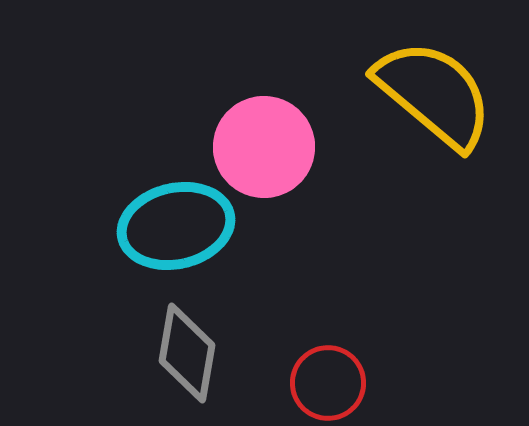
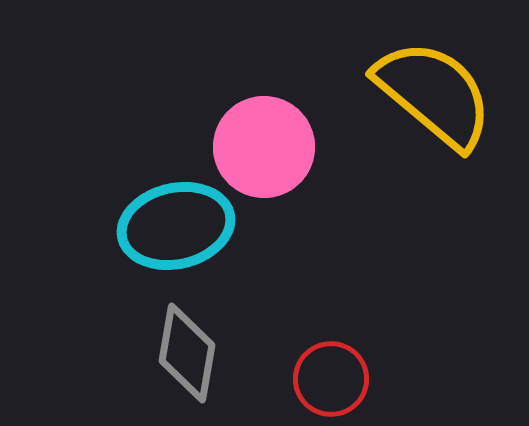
red circle: moved 3 px right, 4 px up
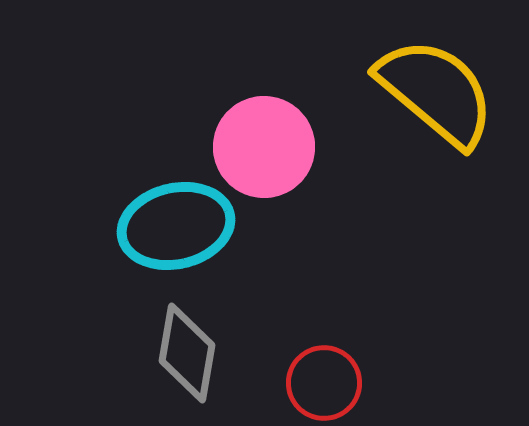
yellow semicircle: moved 2 px right, 2 px up
red circle: moved 7 px left, 4 px down
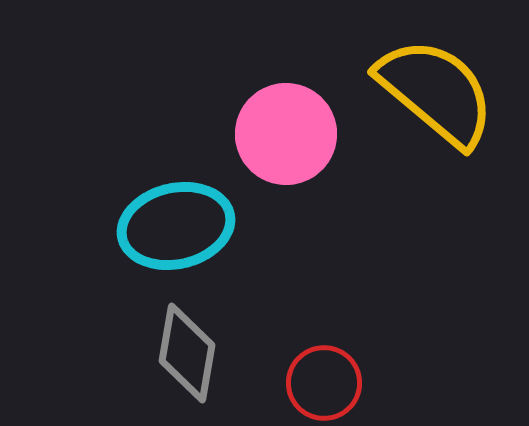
pink circle: moved 22 px right, 13 px up
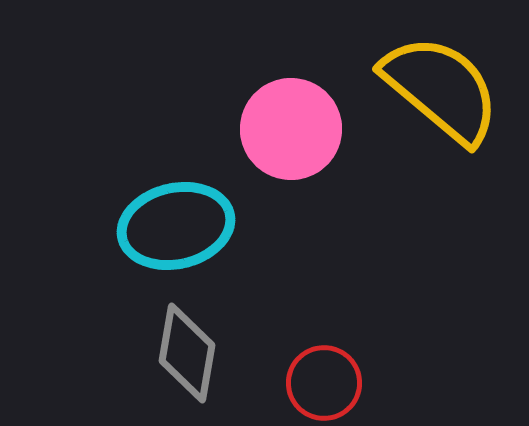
yellow semicircle: moved 5 px right, 3 px up
pink circle: moved 5 px right, 5 px up
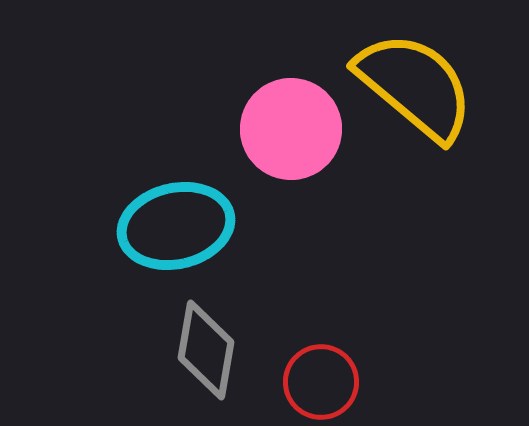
yellow semicircle: moved 26 px left, 3 px up
gray diamond: moved 19 px right, 3 px up
red circle: moved 3 px left, 1 px up
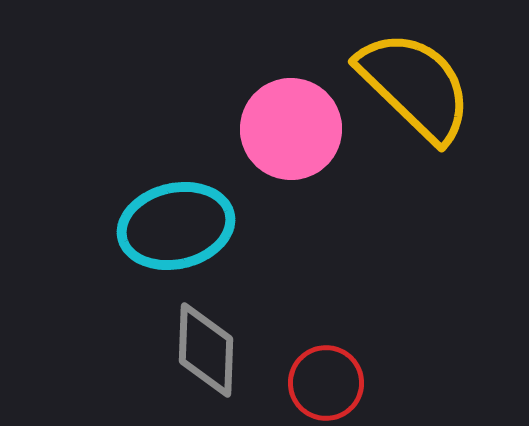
yellow semicircle: rotated 4 degrees clockwise
gray diamond: rotated 8 degrees counterclockwise
red circle: moved 5 px right, 1 px down
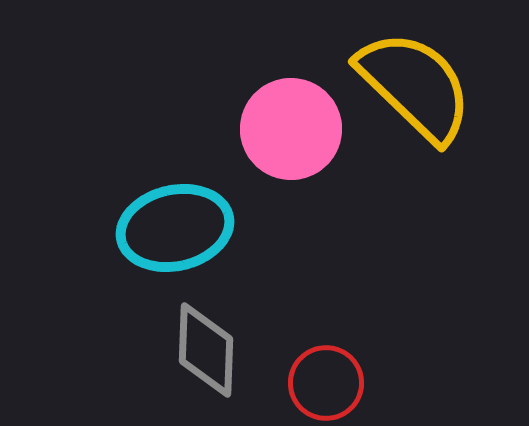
cyan ellipse: moved 1 px left, 2 px down
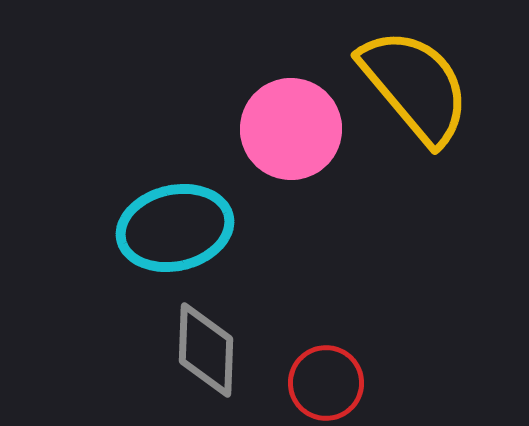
yellow semicircle: rotated 6 degrees clockwise
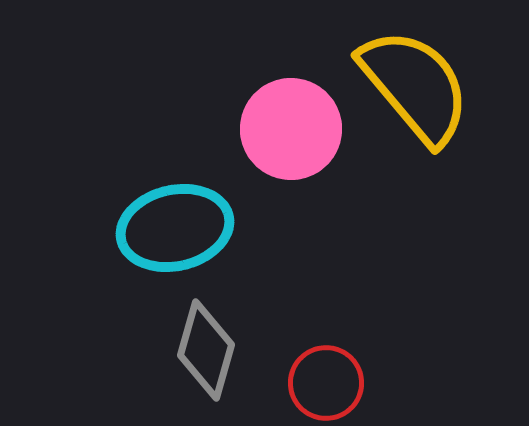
gray diamond: rotated 14 degrees clockwise
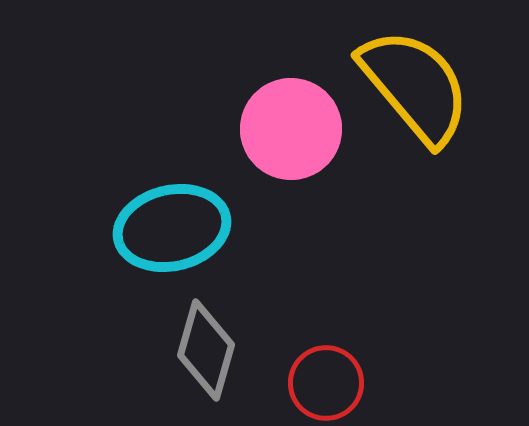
cyan ellipse: moved 3 px left
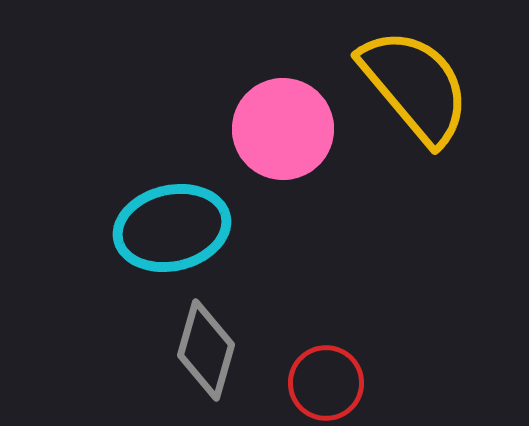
pink circle: moved 8 px left
